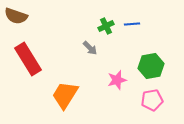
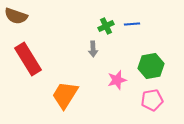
gray arrow: moved 3 px right, 1 px down; rotated 42 degrees clockwise
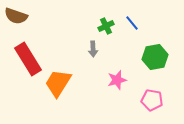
blue line: moved 1 px up; rotated 56 degrees clockwise
green hexagon: moved 4 px right, 9 px up
orange trapezoid: moved 7 px left, 12 px up
pink pentagon: rotated 20 degrees clockwise
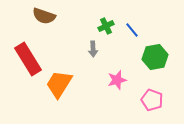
brown semicircle: moved 28 px right
blue line: moved 7 px down
orange trapezoid: moved 1 px right, 1 px down
pink pentagon: rotated 10 degrees clockwise
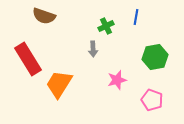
blue line: moved 4 px right, 13 px up; rotated 49 degrees clockwise
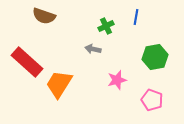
gray arrow: rotated 105 degrees clockwise
red rectangle: moved 1 px left, 3 px down; rotated 16 degrees counterclockwise
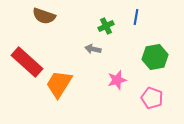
pink pentagon: moved 2 px up
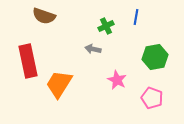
red rectangle: moved 1 px right, 1 px up; rotated 36 degrees clockwise
pink star: rotated 30 degrees counterclockwise
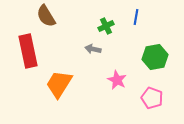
brown semicircle: moved 2 px right; rotated 40 degrees clockwise
red rectangle: moved 10 px up
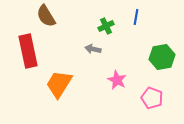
green hexagon: moved 7 px right
